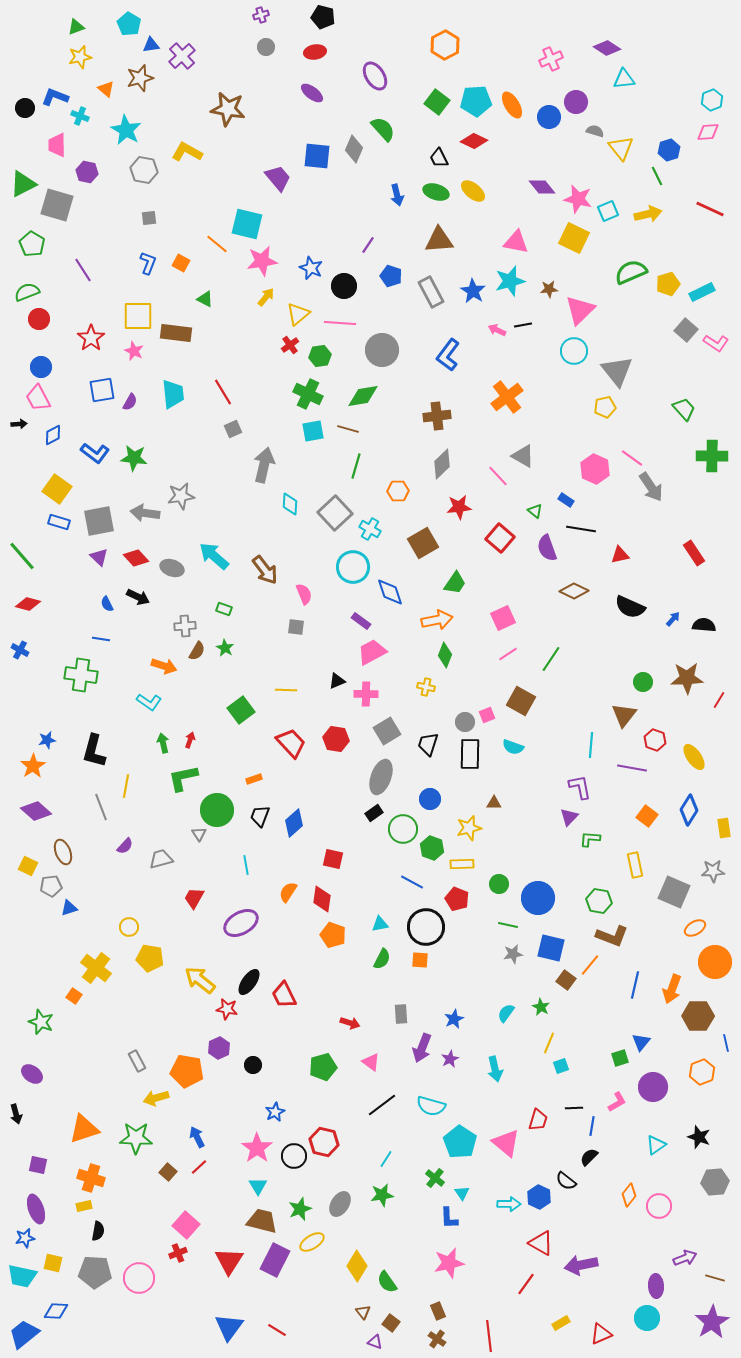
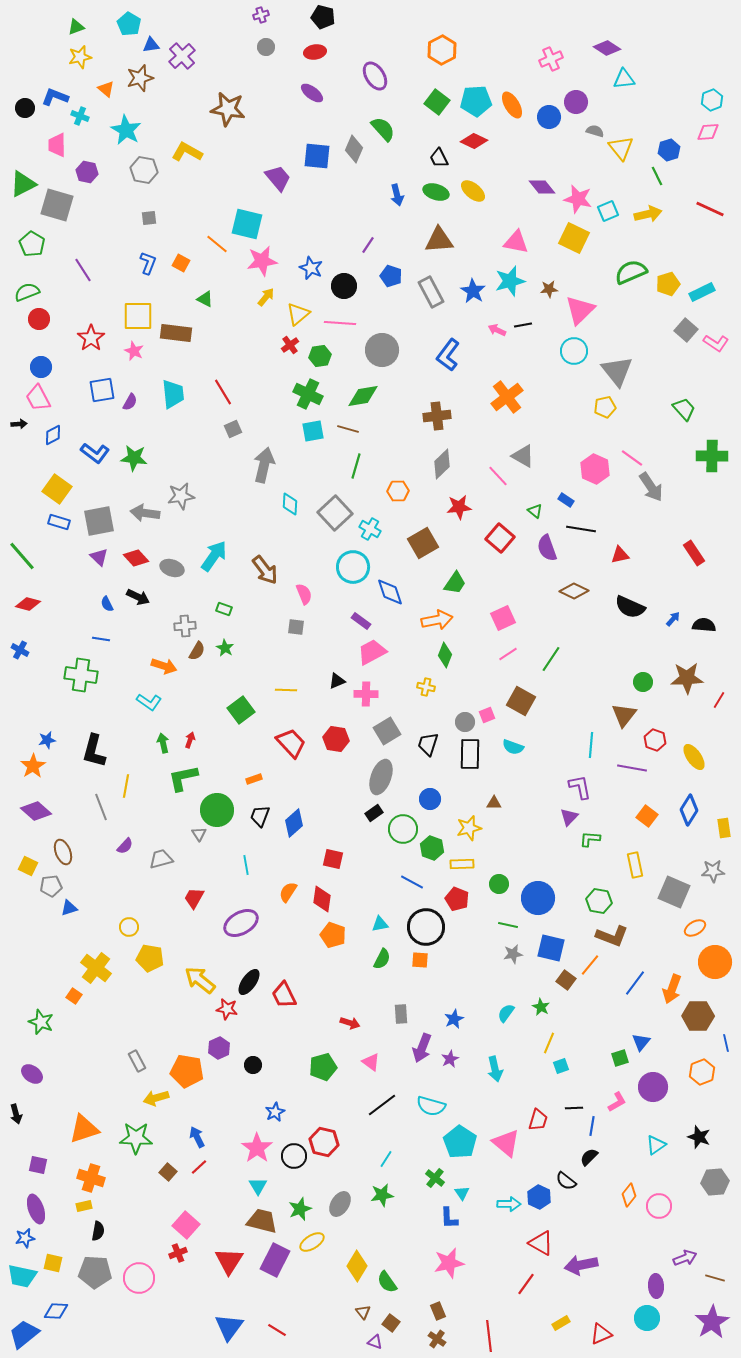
orange hexagon at (445, 45): moved 3 px left, 5 px down
cyan arrow at (214, 556): rotated 84 degrees clockwise
blue line at (635, 985): moved 2 px up; rotated 24 degrees clockwise
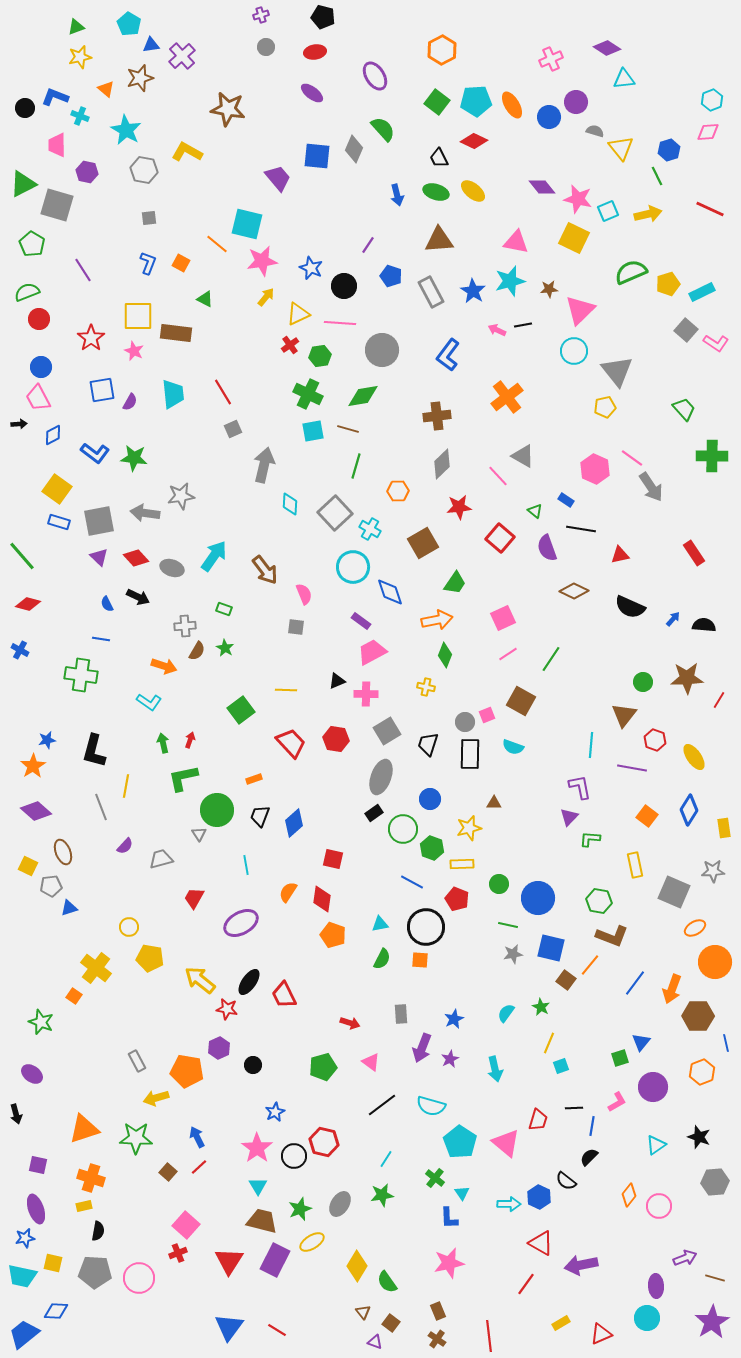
yellow triangle at (298, 314): rotated 15 degrees clockwise
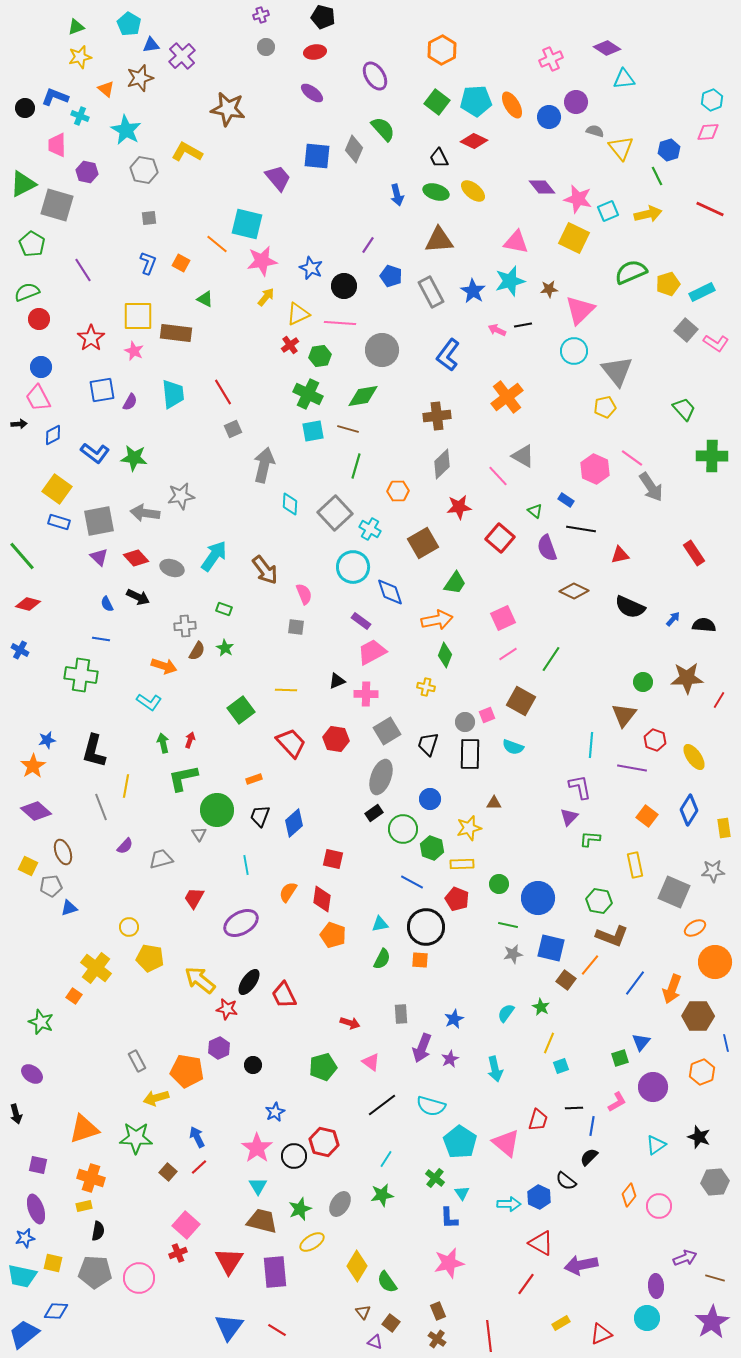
purple rectangle at (275, 1260): moved 12 px down; rotated 32 degrees counterclockwise
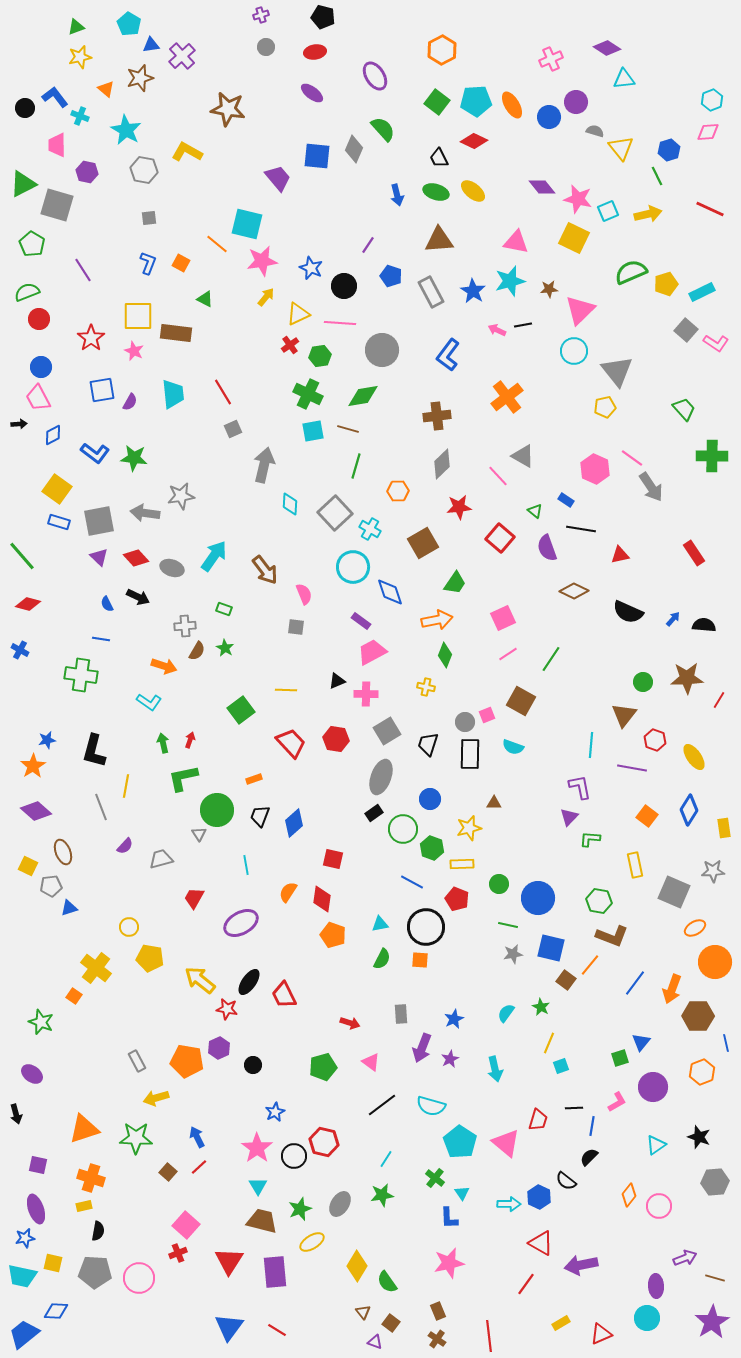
blue L-shape at (55, 97): rotated 32 degrees clockwise
yellow pentagon at (668, 284): moved 2 px left
black semicircle at (630, 607): moved 2 px left, 5 px down
orange pentagon at (187, 1071): moved 10 px up
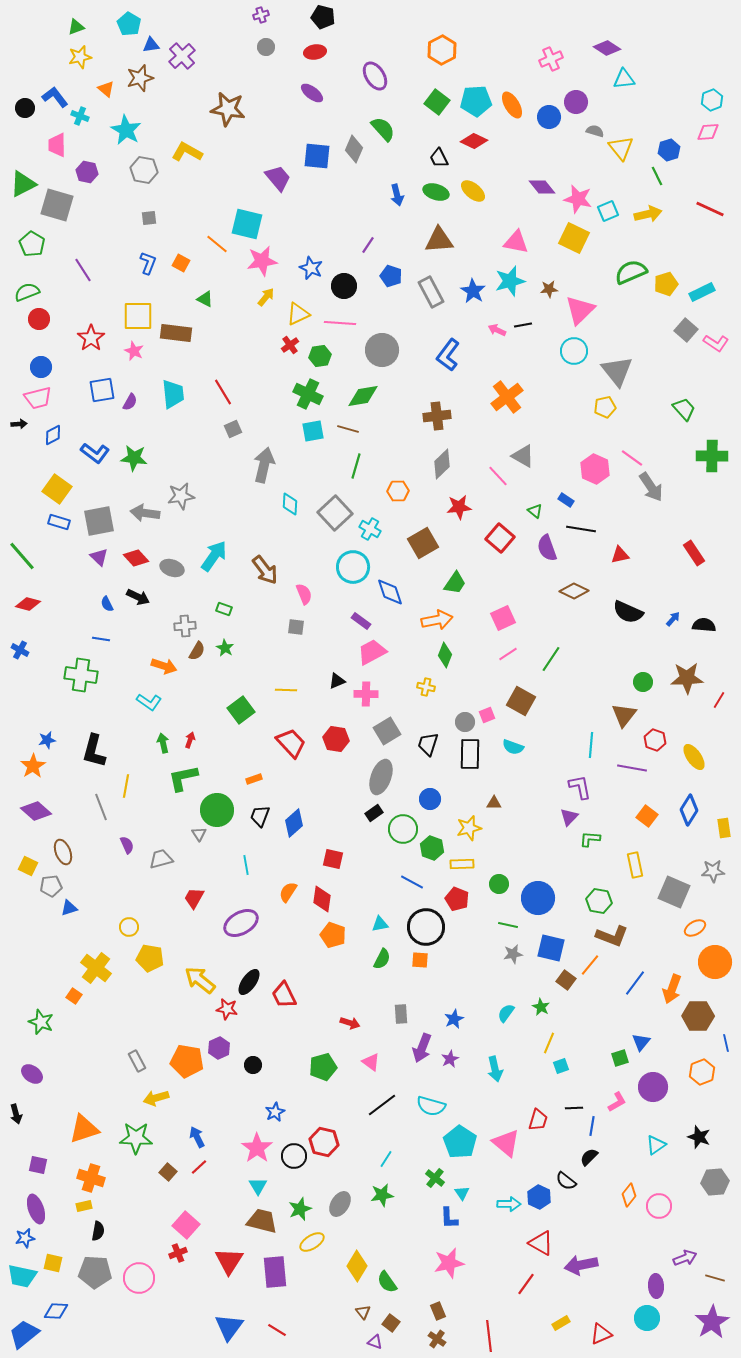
pink trapezoid at (38, 398): rotated 76 degrees counterclockwise
purple semicircle at (125, 846): moved 2 px right, 1 px up; rotated 66 degrees counterclockwise
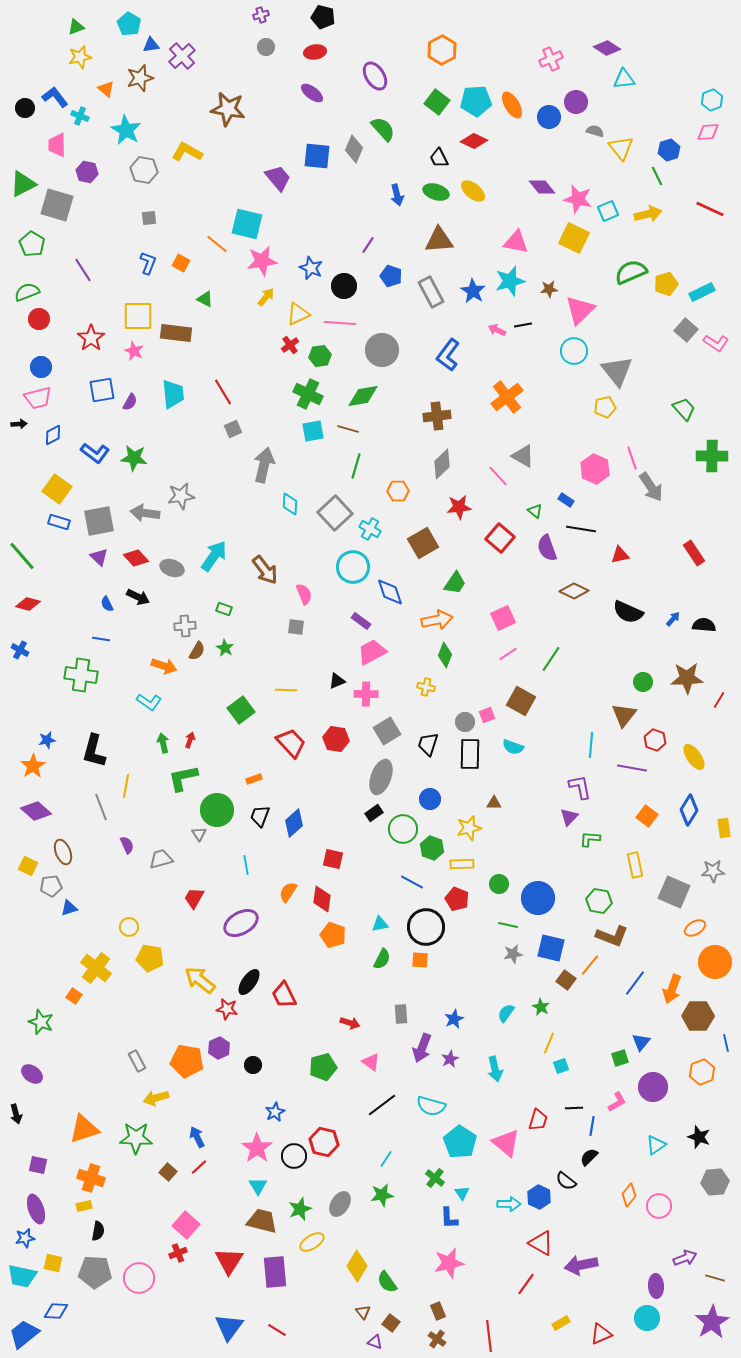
pink line at (632, 458): rotated 35 degrees clockwise
